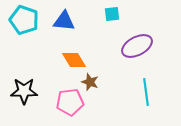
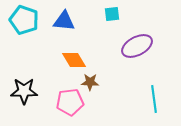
brown star: rotated 18 degrees counterclockwise
cyan line: moved 8 px right, 7 px down
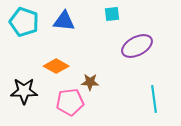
cyan pentagon: moved 2 px down
orange diamond: moved 18 px left, 6 px down; rotated 30 degrees counterclockwise
